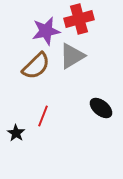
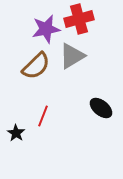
purple star: moved 2 px up
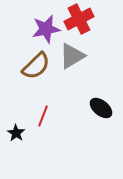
red cross: rotated 12 degrees counterclockwise
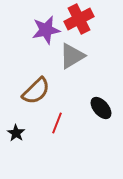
purple star: moved 1 px down
brown semicircle: moved 25 px down
black ellipse: rotated 10 degrees clockwise
red line: moved 14 px right, 7 px down
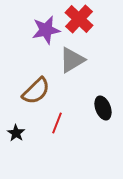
red cross: rotated 20 degrees counterclockwise
gray triangle: moved 4 px down
black ellipse: moved 2 px right; rotated 20 degrees clockwise
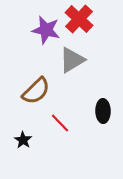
purple star: rotated 24 degrees clockwise
black ellipse: moved 3 px down; rotated 20 degrees clockwise
red line: moved 3 px right; rotated 65 degrees counterclockwise
black star: moved 7 px right, 7 px down
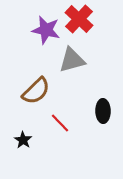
gray triangle: rotated 16 degrees clockwise
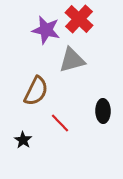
brown semicircle: rotated 20 degrees counterclockwise
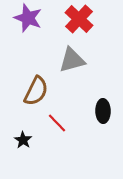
purple star: moved 18 px left, 12 px up; rotated 8 degrees clockwise
red line: moved 3 px left
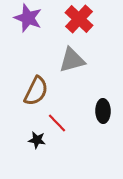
black star: moved 14 px right; rotated 24 degrees counterclockwise
